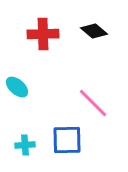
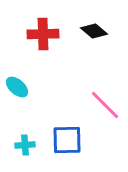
pink line: moved 12 px right, 2 px down
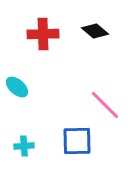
black diamond: moved 1 px right
blue square: moved 10 px right, 1 px down
cyan cross: moved 1 px left, 1 px down
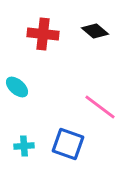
red cross: rotated 8 degrees clockwise
pink line: moved 5 px left, 2 px down; rotated 8 degrees counterclockwise
blue square: moved 9 px left, 3 px down; rotated 20 degrees clockwise
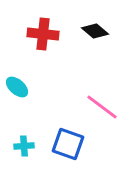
pink line: moved 2 px right
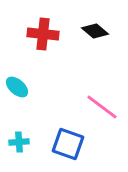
cyan cross: moved 5 px left, 4 px up
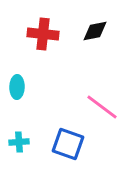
black diamond: rotated 52 degrees counterclockwise
cyan ellipse: rotated 50 degrees clockwise
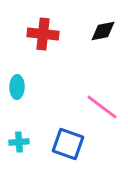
black diamond: moved 8 px right
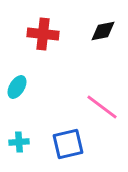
cyan ellipse: rotated 30 degrees clockwise
blue square: rotated 32 degrees counterclockwise
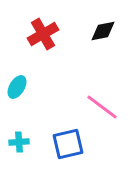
red cross: rotated 36 degrees counterclockwise
